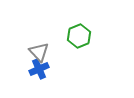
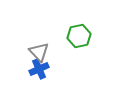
green hexagon: rotated 10 degrees clockwise
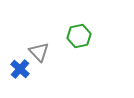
blue cross: moved 19 px left; rotated 24 degrees counterclockwise
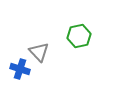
blue cross: rotated 24 degrees counterclockwise
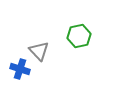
gray triangle: moved 1 px up
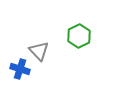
green hexagon: rotated 15 degrees counterclockwise
